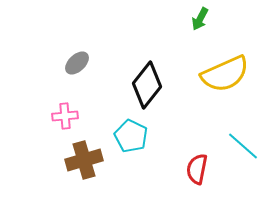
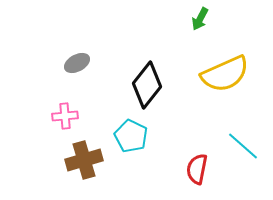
gray ellipse: rotated 15 degrees clockwise
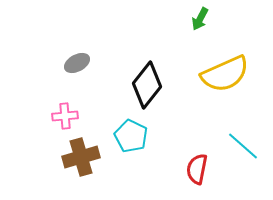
brown cross: moved 3 px left, 3 px up
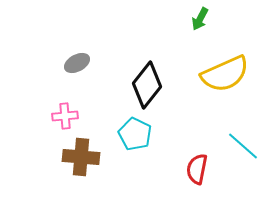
cyan pentagon: moved 4 px right, 2 px up
brown cross: rotated 21 degrees clockwise
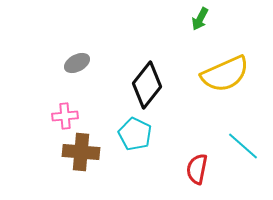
brown cross: moved 5 px up
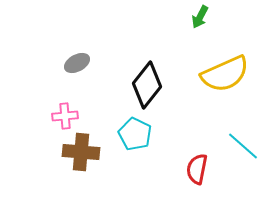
green arrow: moved 2 px up
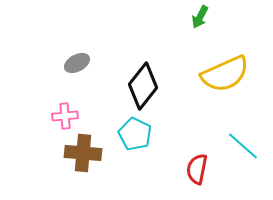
black diamond: moved 4 px left, 1 px down
brown cross: moved 2 px right, 1 px down
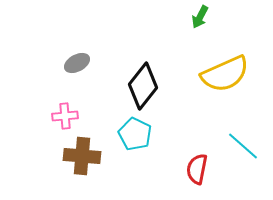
brown cross: moved 1 px left, 3 px down
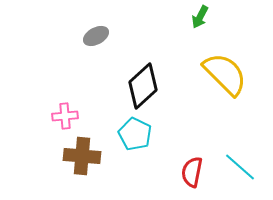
gray ellipse: moved 19 px right, 27 px up
yellow semicircle: rotated 111 degrees counterclockwise
black diamond: rotated 9 degrees clockwise
cyan line: moved 3 px left, 21 px down
red semicircle: moved 5 px left, 3 px down
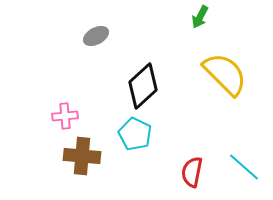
cyan line: moved 4 px right
